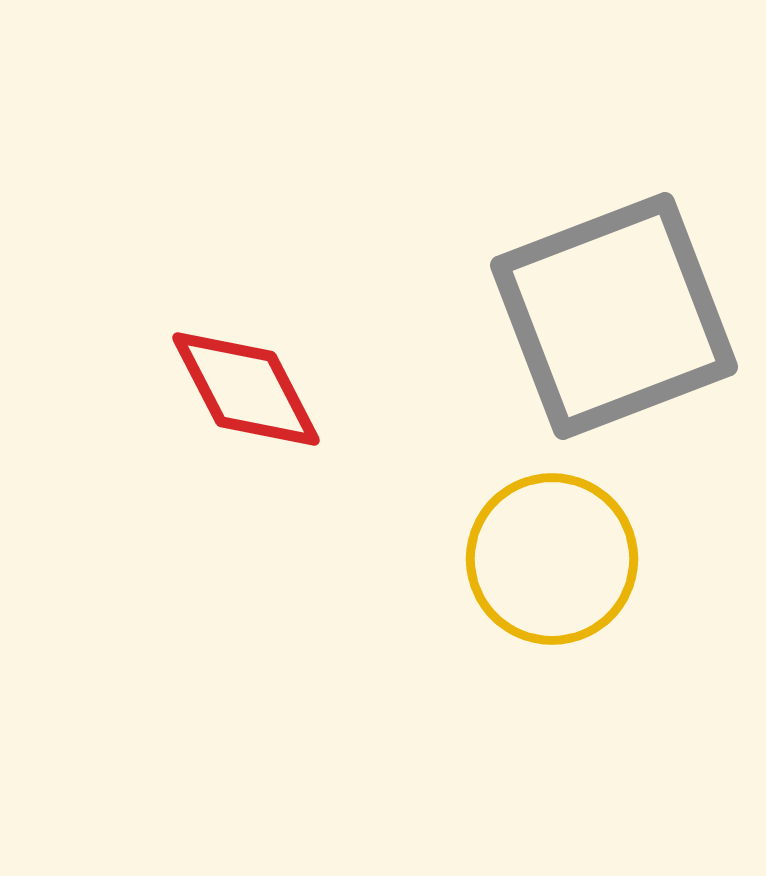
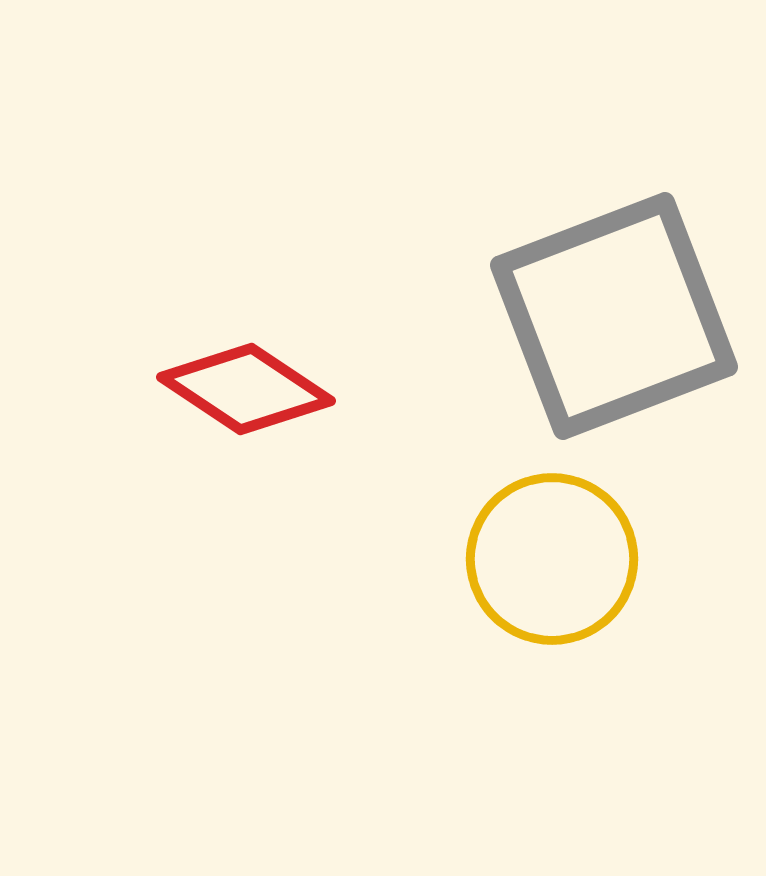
red diamond: rotated 29 degrees counterclockwise
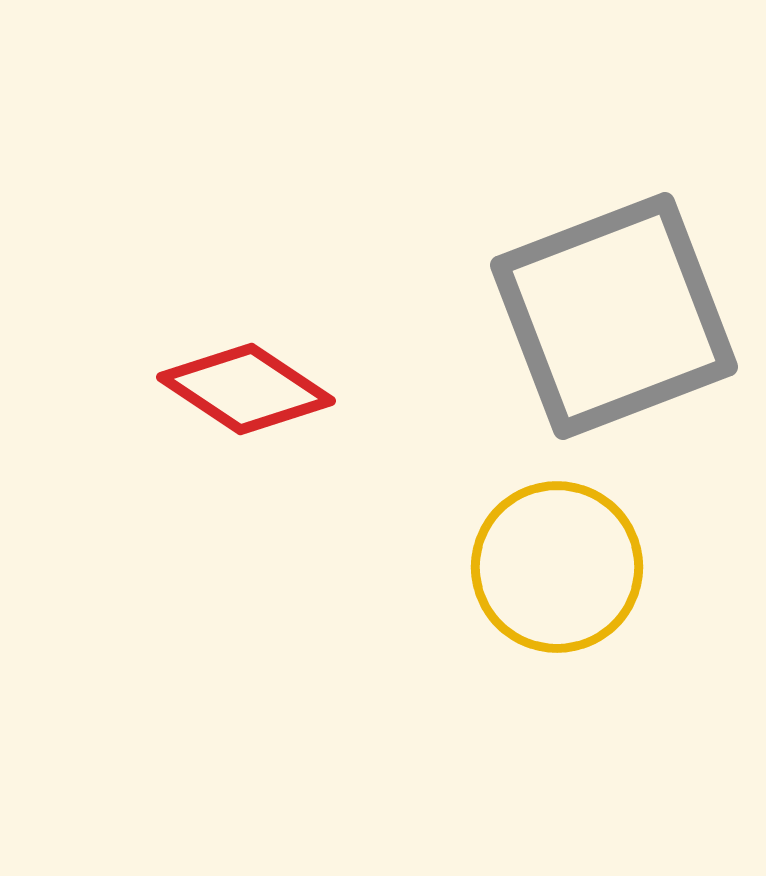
yellow circle: moved 5 px right, 8 px down
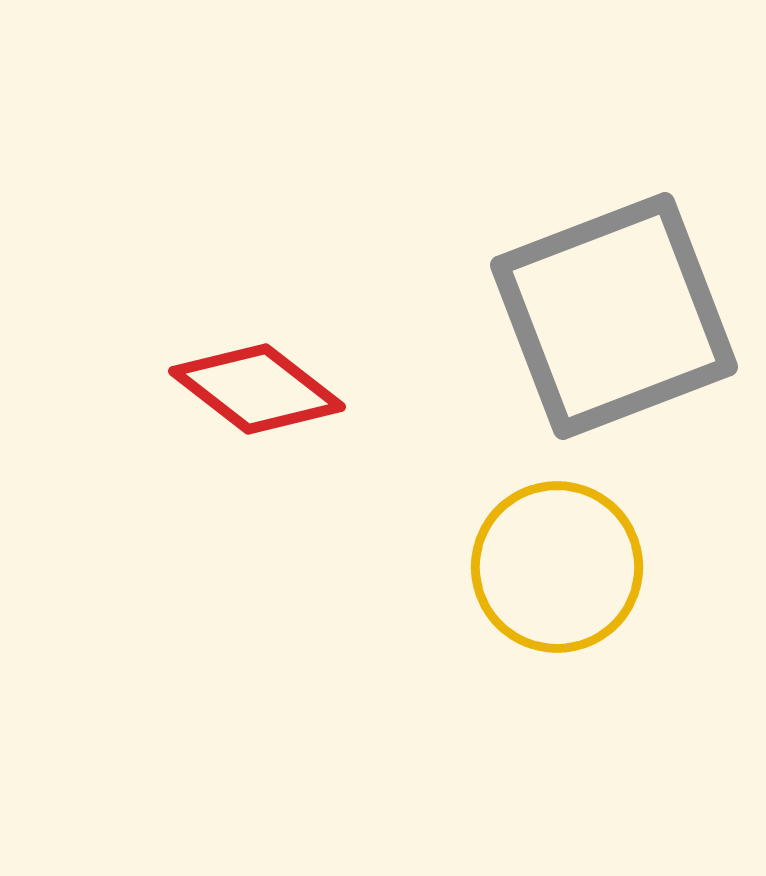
red diamond: moved 11 px right; rotated 4 degrees clockwise
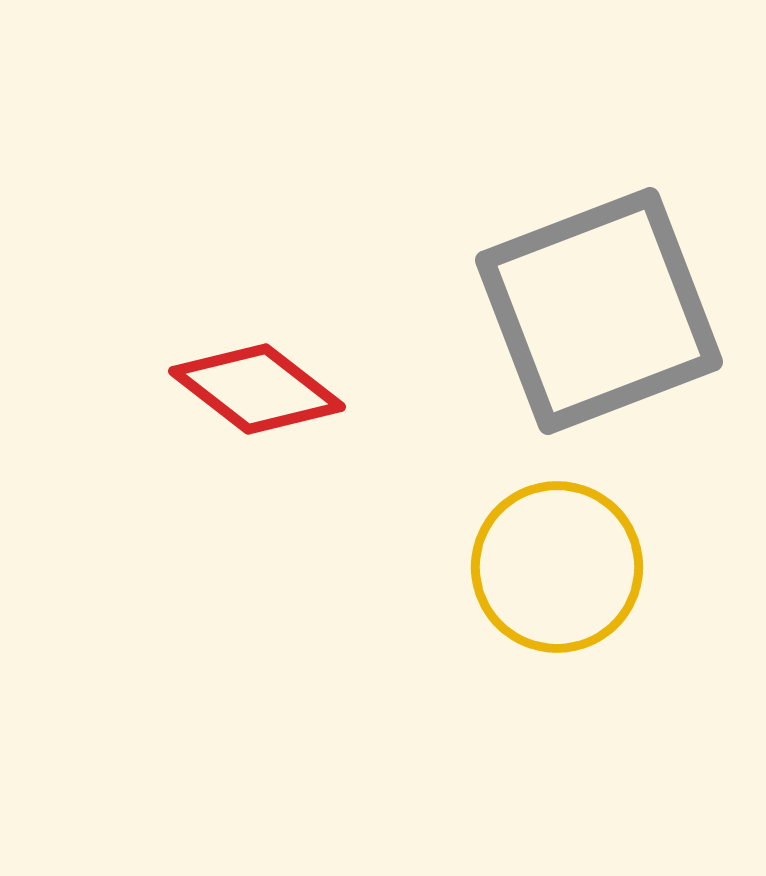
gray square: moved 15 px left, 5 px up
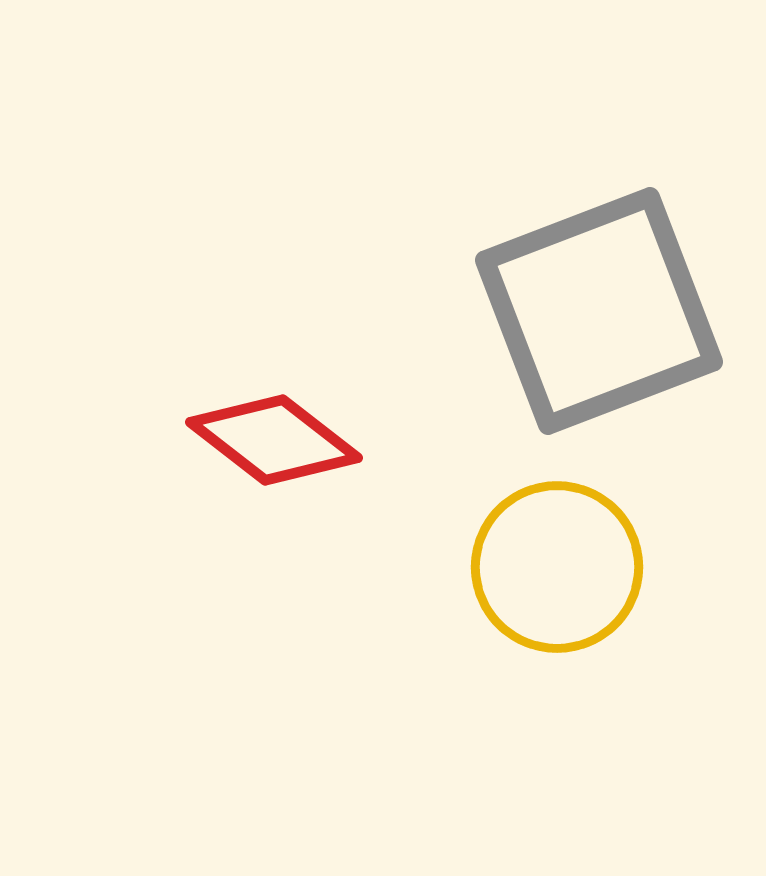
red diamond: moved 17 px right, 51 px down
